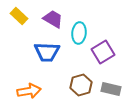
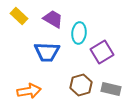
purple square: moved 1 px left
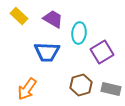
orange arrow: moved 2 px left, 2 px up; rotated 135 degrees clockwise
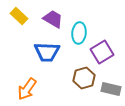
brown hexagon: moved 3 px right, 7 px up
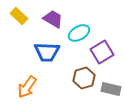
cyan ellipse: rotated 55 degrees clockwise
orange arrow: moved 2 px up
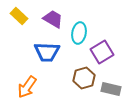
cyan ellipse: rotated 50 degrees counterclockwise
